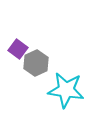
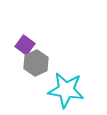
purple square: moved 7 px right, 4 px up
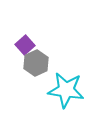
purple square: rotated 12 degrees clockwise
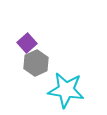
purple square: moved 2 px right, 2 px up
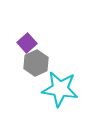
cyan star: moved 6 px left, 1 px up
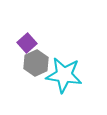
cyan star: moved 4 px right, 14 px up
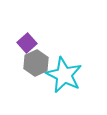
cyan star: rotated 18 degrees clockwise
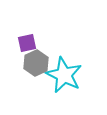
purple square: rotated 30 degrees clockwise
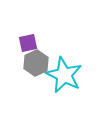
purple square: moved 1 px right
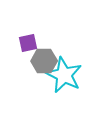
gray hexagon: moved 8 px right, 2 px up; rotated 25 degrees clockwise
